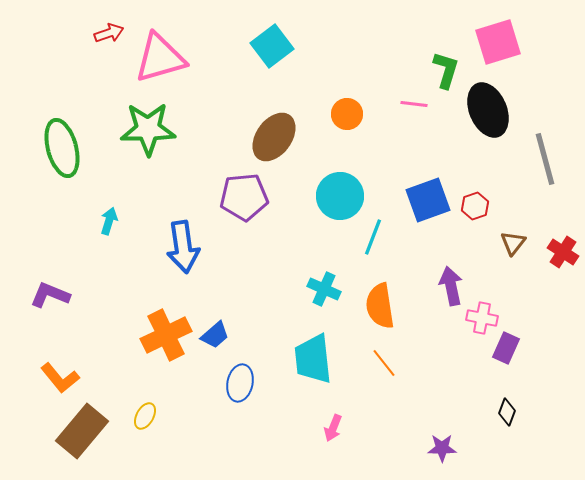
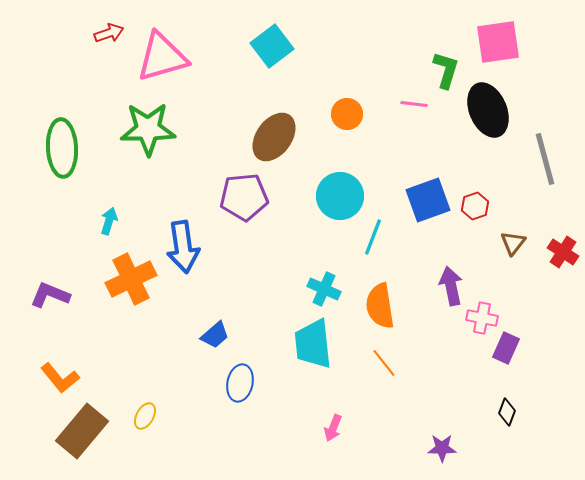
pink square: rotated 9 degrees clockwise
pink triangle: moved 2 px right, 1 px up
green ellipse: rotated 12 degrees clockwise
orange cross: moved 35 px left, 56 px up
cyan trapezoid: moved 15 px up
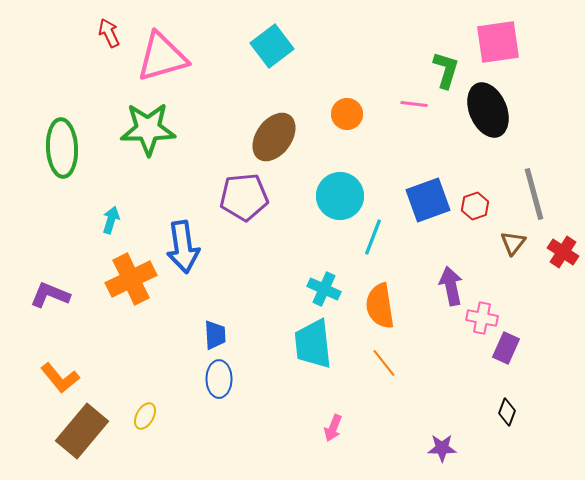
red arrow: rotated 96 degrees counterclockwise
gray line: moved 11 px left, 35 px down
cyan arrow: moved 2 px right, 1 px up
blue trapezoid: rotated 52 degrees counterclockwise
blue ellipse: moved 21 px left, 4 px up; rotated 12 degrees counterclockwise
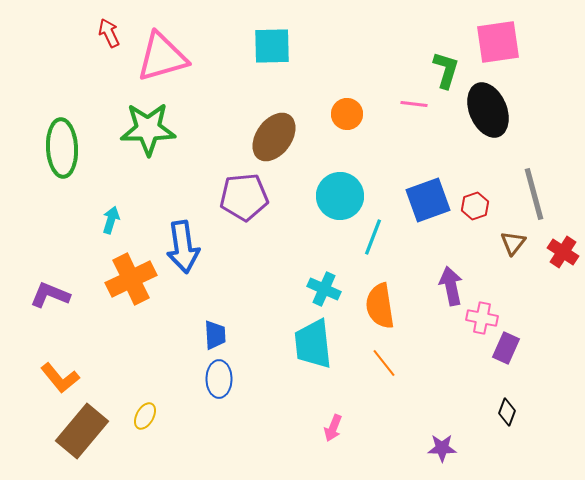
cyan square: rotated 36 degrees clockwise
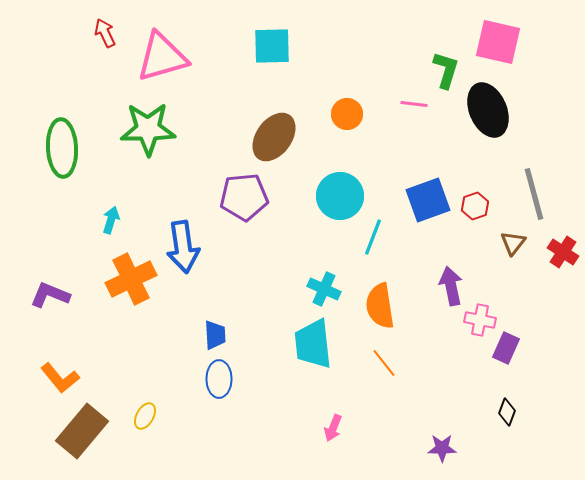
red arrow: moved 4 px left
pink square: rotated 21 degrees clockwise
pink cross: moved 2 px left, 2 px down
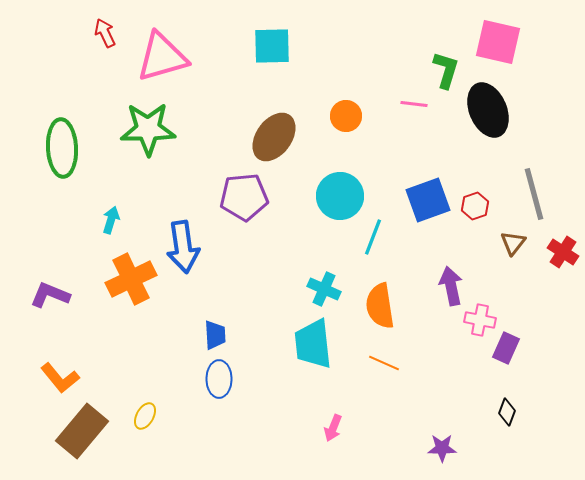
orange circle: moved 1 px left, 2 px down
orange line: rotated 28 degrees counterclockwise
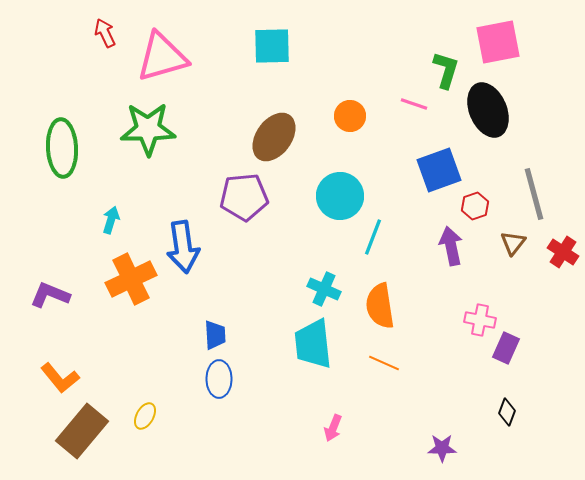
pink square: rotated 24 degrees counterclockwise
pink line: rotated 12 degrees clockwise
orange circle: moved 4 px right
blue square: moved 11 px right, 30 px up
purple arrow: moved 40 px up
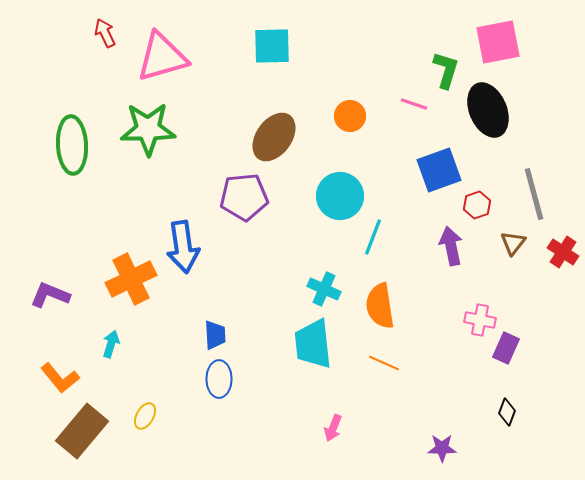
green ellipse: moved 10 px right, 3 px up
red hexagon: moved 2 px right, 1 px up
cyan arrow: moved 124 px down
